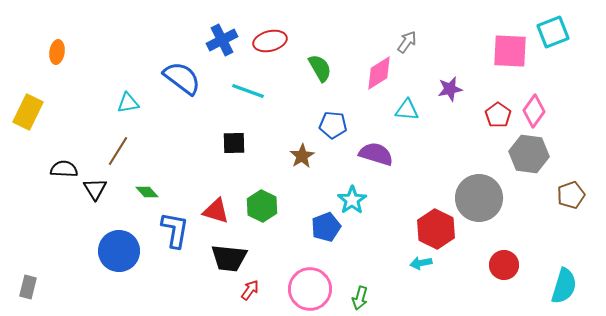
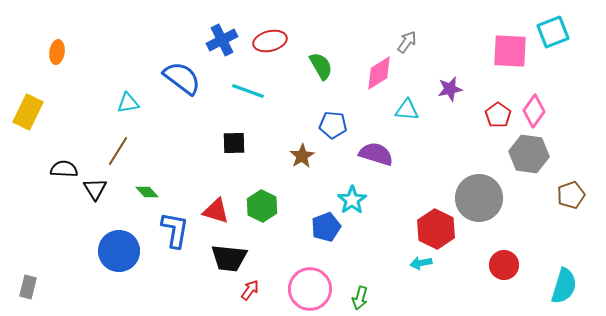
green semicircle at (320, 68): moved 1 px right, 2 px up
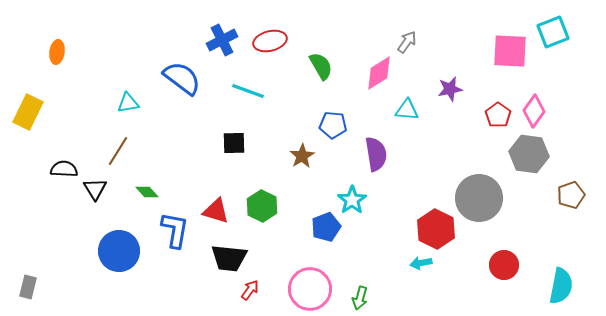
purple semicircle at (376, 154): rotated 64 degrees clockwise
cyan semicircle at (564, 286): moved 3 px left; rotated 6 degrees counterclockwise
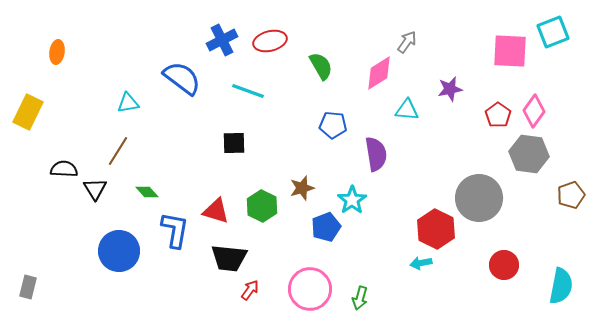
brown star at (302, 156): moved 32 px down; rotated 15 degrees clockwise
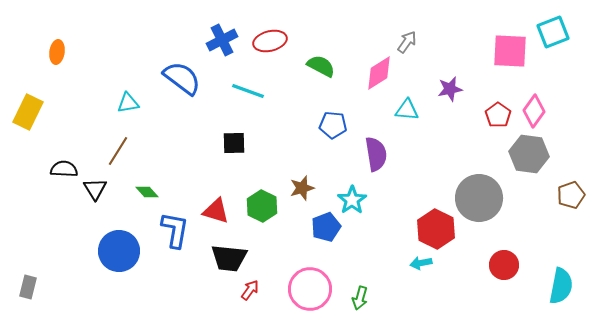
green semicircle at (321, 66): rotated 32 degrees counterclockwise
